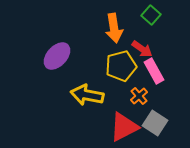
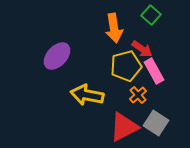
yellow pentagon: moved 5 px right
orange cross: moved 1 px left, 1 px up
gray square: moved 1 px right
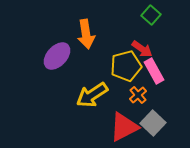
orange arrow: moved 28 px left, 6 px down
yellow arrow: moved 5 px right; rotated 44 degrees counterclockwise
gray square: moved 3 px left; rotated 10 degrees clockwise
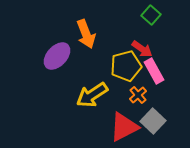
orange arrow: rotated 12 degrees counterclockwise
gray square: moved 2 px up
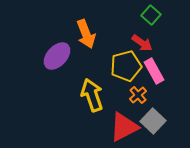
red arrow: moved 6 px up
yellow arrow: rotated 104 degrees clockwise
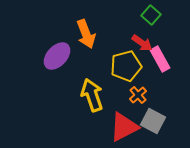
pink rectangle: moved 6 px right, 12 px up
gray square: rotated 15 degrees counterclockwise
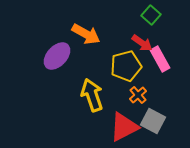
orange arrow: rotated 40 degrees counterclockwise
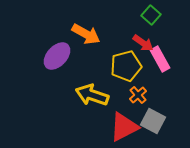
red arrow: moved 1 px right
yellow arrow: rotated 52 degrees counterclockwise
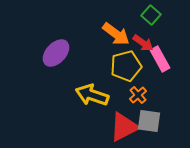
orange arrow: moved 30 px right; rotated 8 degrees clockwise
purple ellipse: moved 1 px left, 3 px up
gray square: moved 4 px left; rotated 20 degrees counterclockwise
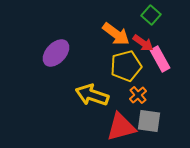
red triangle: moved 3 px left; rotated 12 degrees clockwise
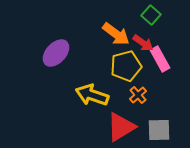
gray square: moved 10 px right, 9 px down; rotated 10 degrees counterclockwise
red triangle: rotated 16 degrees counterclockwise
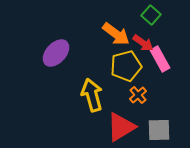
yellow arrow: rotated 56 degrees clockwise
